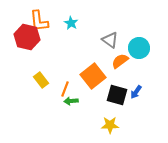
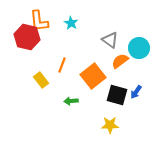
orange line: moved 3 px left, 24 px up
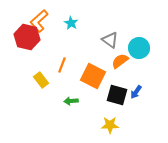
orange L-shape: rotated 55 degrees clockwise
orange square: rotated 25 degrees counterclockwise
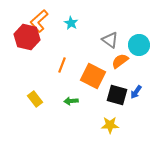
cyan circle: moved 3 px up
yellow rectangle: moved 6 px left, 19 px down
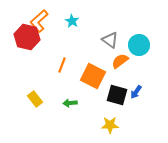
cyan star: moved 1 px right, 2 px up
green arrow: moved 1 px left, 2 px down
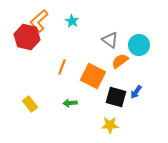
orange line: moved 2 px down
black square: moved 1 px left, 2 px down
yellow rectangle: moved 5 px left, 5 px down
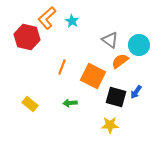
orange L-shape: moved 8 px right, 3 px up
yellow rectangle: rotated 14 degrees counterclockwise
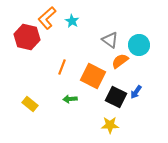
black square: rotated 10 degrees clockwise
green arrow: moved 4 px up
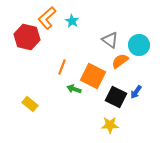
green arrow: moved 4 px right, 10 px up; rotated 24 degrees clockwise
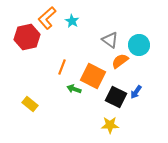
red hexagon: rotated 25 degrees counterclockwise
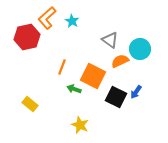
cyan circle: moved 1 px right, 4 px down
orange semicircle: rotated 12 degrees clockwise
yellow star: moved 30 px left; rotated 24 degrees clockwise
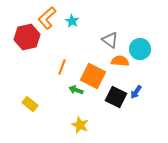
orange semicircle: rotated 30 degrees clockwise
green arrow: moved 2 px right, 1 px down
